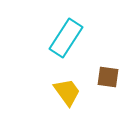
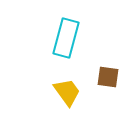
cyan rectangle: rotated 18 degrees counterclockwise
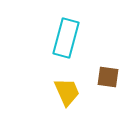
yellow trapezoid: rotated 12 degrees clockwise
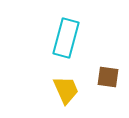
yellow trapezoid: moved 1 px left, 2 px up
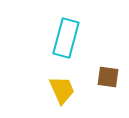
yellow trapezoid: moved 4 px left
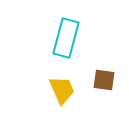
brown square: moved 4 px left, 3 px down
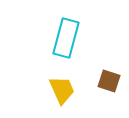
brown square: moved 5 px right, 1 px down; rotated 10 degrees clockwise
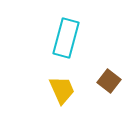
brown square: rotated 20 degrees clockwise
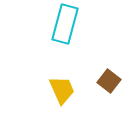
cyan rectangle: moved 1 px left, 14 px up
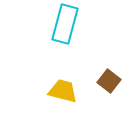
yellow trapezoid: moved 1 px right, 1 px down; rotated 52 degrees counterclockwise
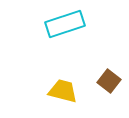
cyan rectangle: rotated 57 degrees clockwise
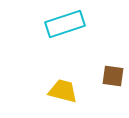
brown square: moved 4 px right, 5 px up; rotated 30 degrees counterclockwise
